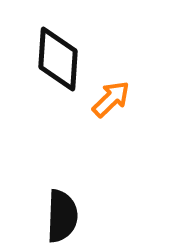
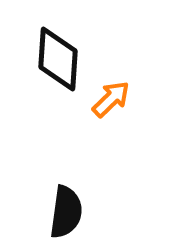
black semicircle: moved 4 px right, 4 px up; rotated 6 degrees clockwise
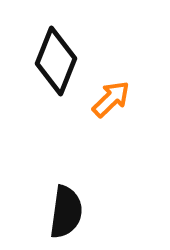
black diamond: moved 2 px left, 2 px down; rotated 18 degrees clockwise
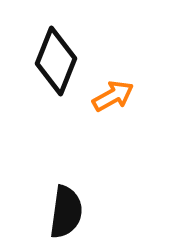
orange arrow: moved 2 px right, 3 px up; rotated 15 degrees clockwise
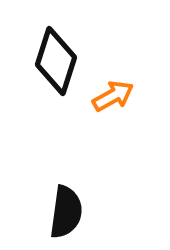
black diamond: rotated 4 degrees counterclockwise
